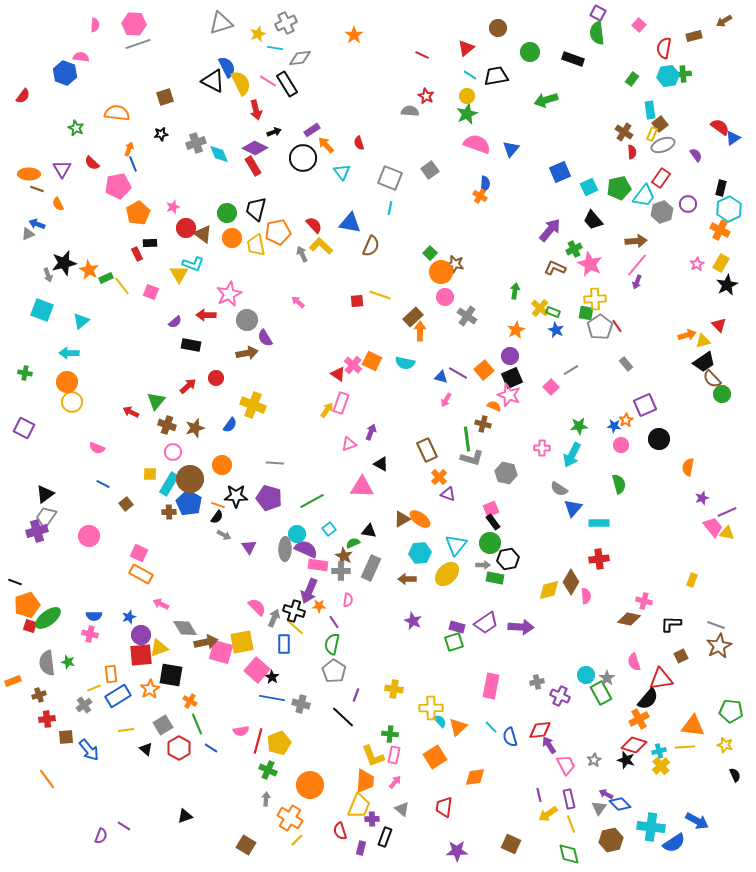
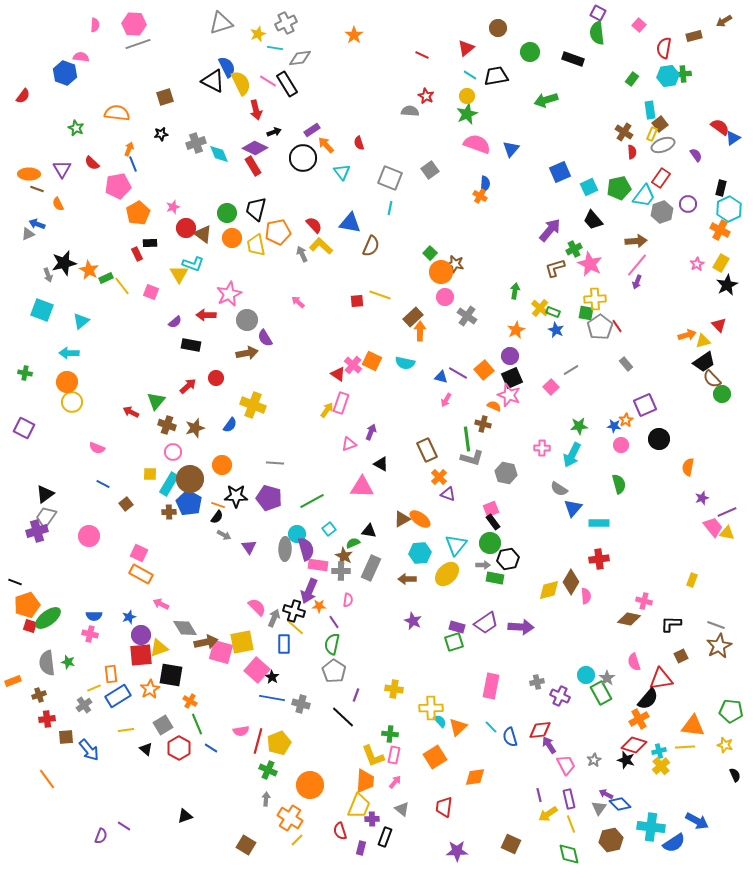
brown L-shape at (555, 268): rotated 40 degrees counterclockwise
purple semicircle at (306, 549): rotated 50 degrees clockwise
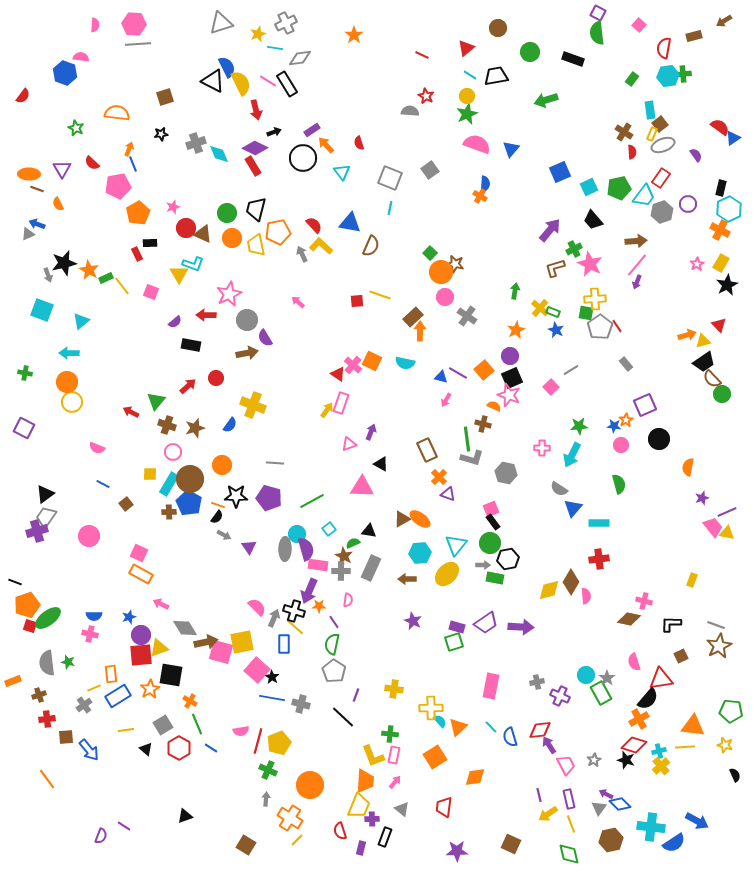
gray line at (138, 44): rotated 15 degrees clockwise
brown triangle at (203, 234): rotated 12 degrees counterclockwise
